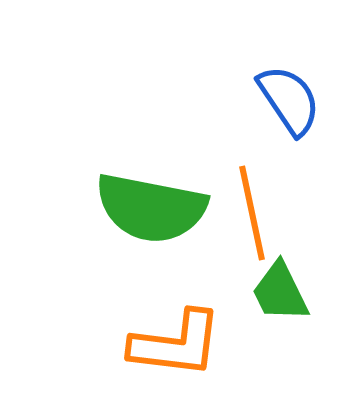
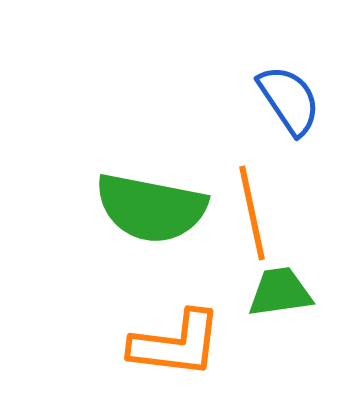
green trapezoid: rotated 108 degrees clockwise
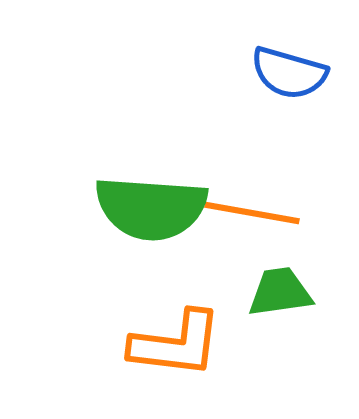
blue semicircle: moved 27 px up; rotated 140 degrees clockwise
green semicircle: rotated 7 degrees counterclockwise
orange line: rotated 68 degrees counterclockwise
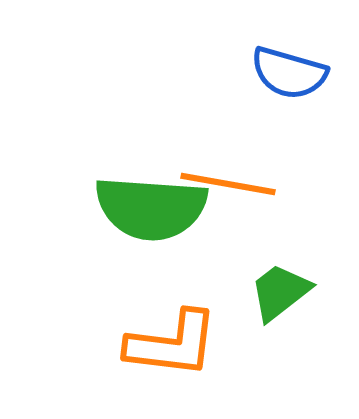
orange line: moved 24 px left, 29 px up
green trapezoid: rotated 30 degrees counterclockwise
orange L-shape: moved 4 px left
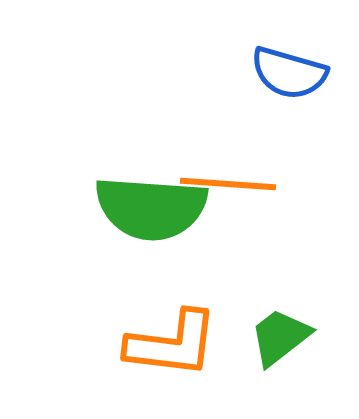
orange line: rotated 6 degrees counterclockwise
green trapezoid: moved 45 px down
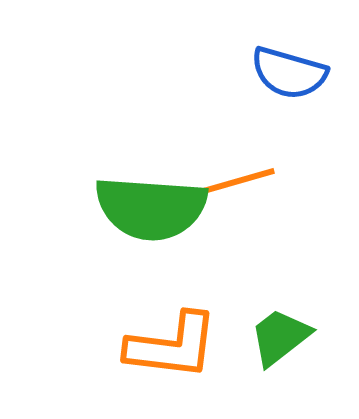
orange line: rotated 20 degrees counterclockwise
orange L-shape: moved 2 px down
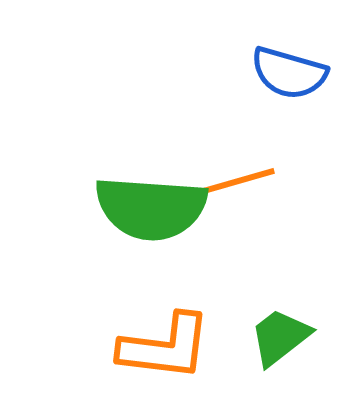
orange L-shape: moved 7 px left, 1 px down
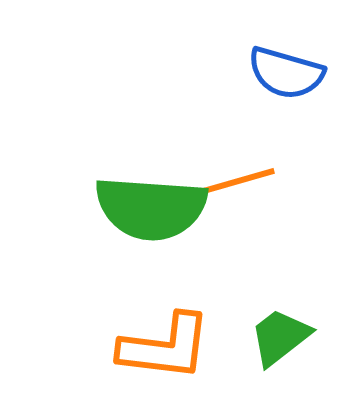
blue semicircle: moved 3 px left
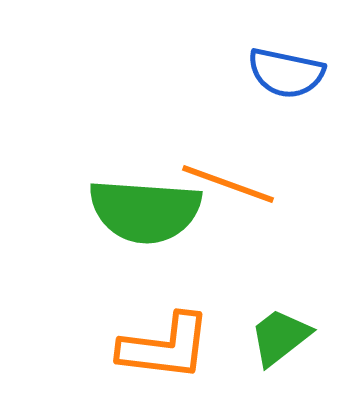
blue semicircle: rotated 4 degrees counterclockwise
orange line: rotated 36 degrees clockwise
green semicircle: moved 6 px left, 3 px down
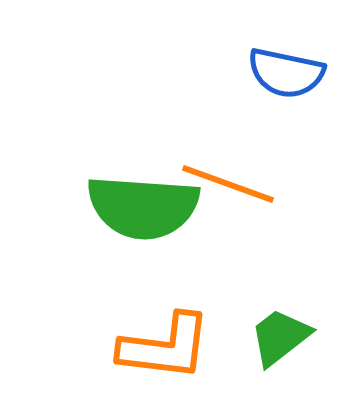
green semicircle: moved 2 px left, 4 px up
